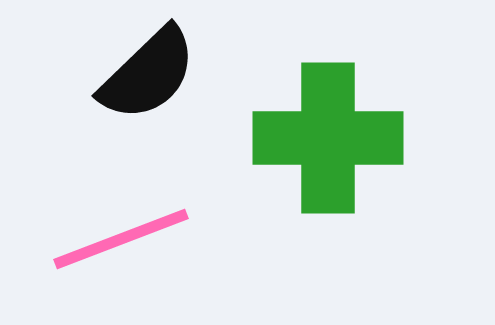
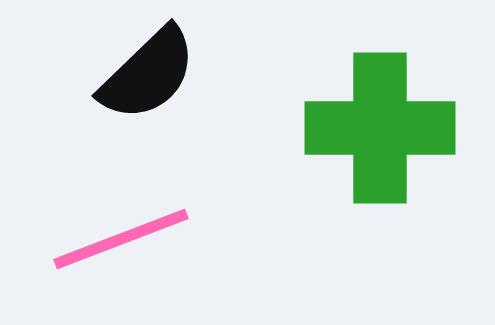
green cross: moved 52 px right, 10 px up
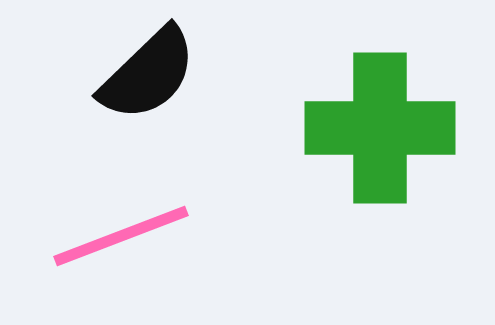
pink line: moved 3 px up
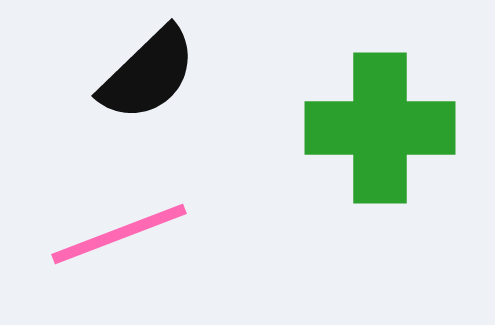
pink line: moved 2 px left, 2 px up
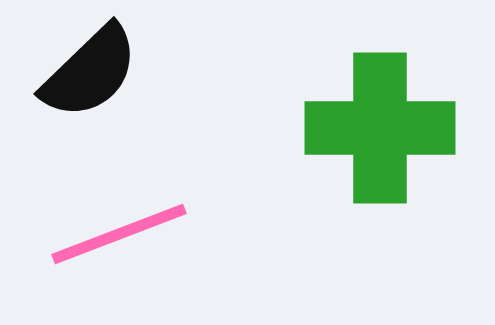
black semicircle: moved 58 px left, 2 px up
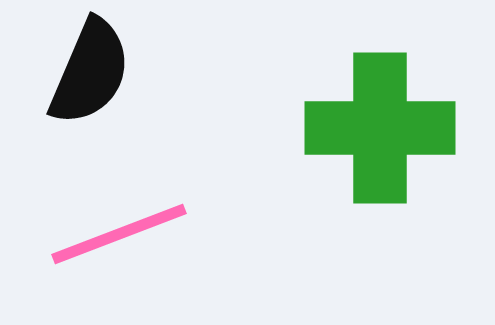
black semicircle: rotated 23 degrees counterclockwise
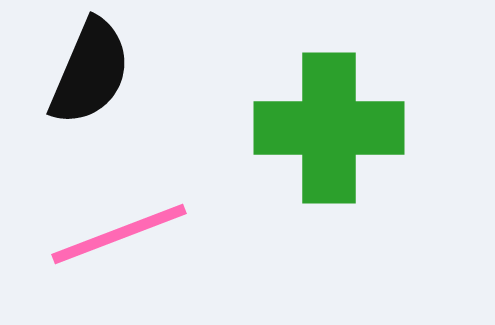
green cross: moved 51 px left
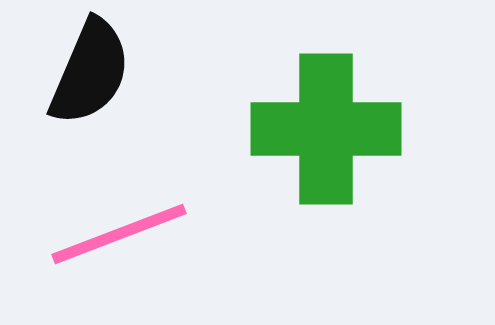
green cross: moved 3 px left, 1 px down
